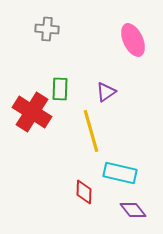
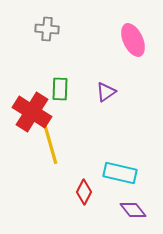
yellow line: moved 41 px left, 12 px down
red diamond: rotated 25 degrees clockwise
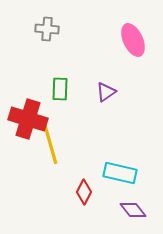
red cross: moved 4 px left, 7 px down; rotated 15 degrees counterclockwise
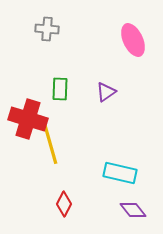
red diamond: moved 20 px left, 12 px down
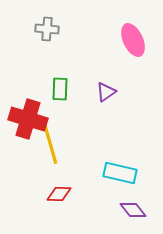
red diamond: moved 5 px left, 10 px up; rotated 65 degrees clockwise
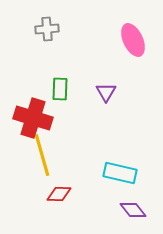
gray cross: rotated 10 degrees counterclockwise
purple triangle: rotated 25 degrees counterclockwise
red cross: moved 5 px right, 1 px up
yellow line: moved 8 px left, 12 px down
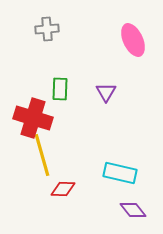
red diamond: moved 4 px right, 5 px up
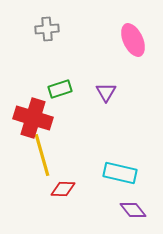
green rectangle: rotated 70 degrees clockwise
